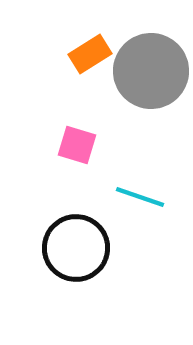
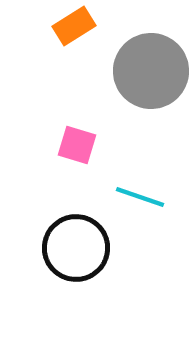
orange rectangle: moved 16 px left, 28 px up
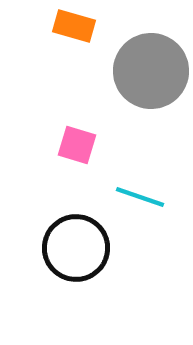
orange rectangle: rotated 48 degrees clockwise
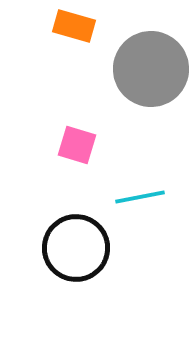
gray circle: moved 2 px up
cyan line: rotated 30 degrees counterclockwise
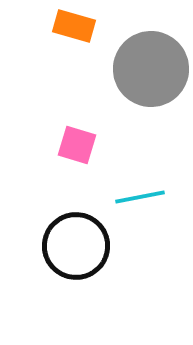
black circle: moved 2 px up
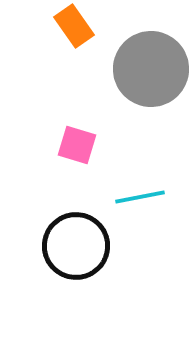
orange rectangle: rotated 39 degrees clockwise
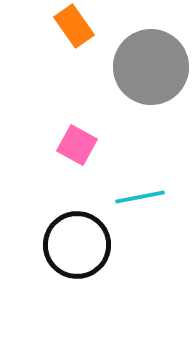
gray circle: moved 2 px up
pink square: rotated 12 degrees clockwise
black circle: moved 1 px right, 1 px up
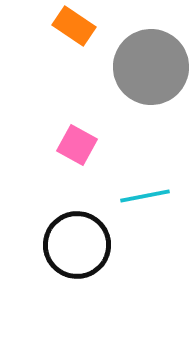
orange rectangle: rotated 21 degrees counterclockwise
cyan line: moved 5 px right, 1 px up
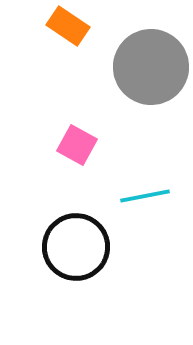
orange rectangle: moved 6 px left
black circle: moved 1 px left, 2 px down
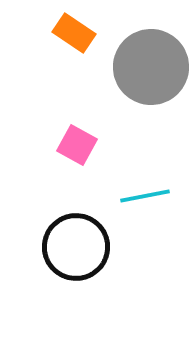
orange rectangle: moved 6 px right, 7 px down
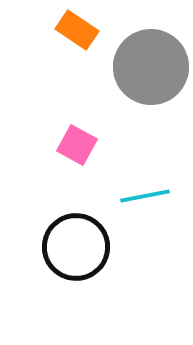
orange rectangle: moved 3 px right, 3 px up
